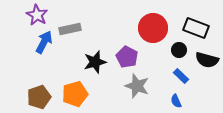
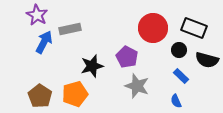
black rectangle: moved 2 px left
black star: moved 3 px left, 4 px down
brown pentagon: moved 1 px right, 1 px up; rotated 20 degrees counterclockwise
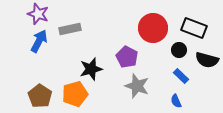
purple star: moved 1 px right, 1 px up; rotated 10 degrees counterclockwise
blue arrow: moved 5 px left, 1 px up
black star: moved 1 px left, 3 px down
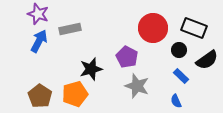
black semicircle: rotated 50 degrees counterclockwise
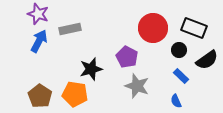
orange pentagon: rotated 25 degrees clockwise
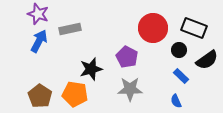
gray star: moved 7 px left, 3 px down; rotated 20 degrees counterclockwise
